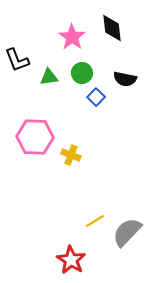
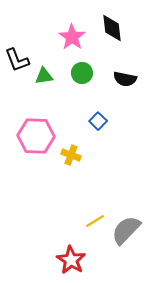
green triangle: moved 5 px left, 1 px up
blue square: moved 2 px right, 24 px down
pink hexagon: moved 1 px right, 1 px up
gray semicircle: moved 1 px left, 2 px up
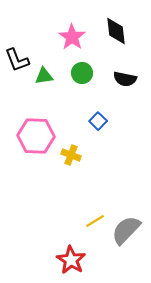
black diamond: moved 4 px right, 3 px down
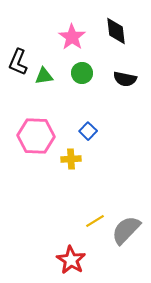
black L-shape: moved 1 px right, 2 px down; rotated 44 degrees clockwise
blue square: moved 10 px left, 10 px down
yellow cross: moved 4 px down; rotated 24 degrees counterclockwise
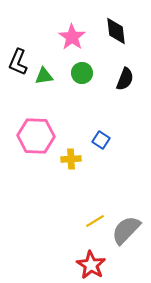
black semicircle: rotated 80 degrees counterclockwise
blue square: moved 13 px right, 9 px down; rotated 12 degrees counterclockwise
red star: moved 20 px right, 5 px down
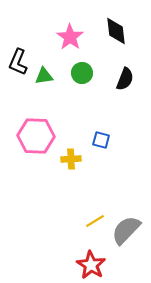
pink star: moved 2 px left
blue square: rotated 18 degrees counterclockwise
